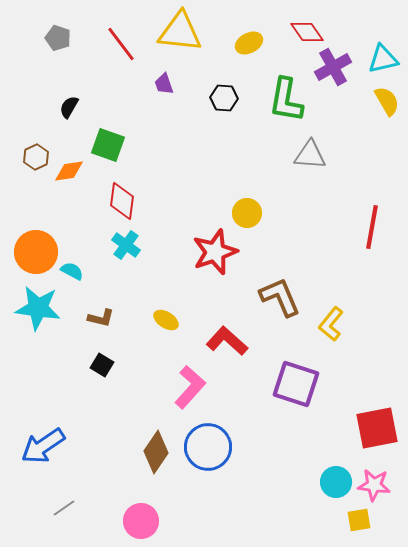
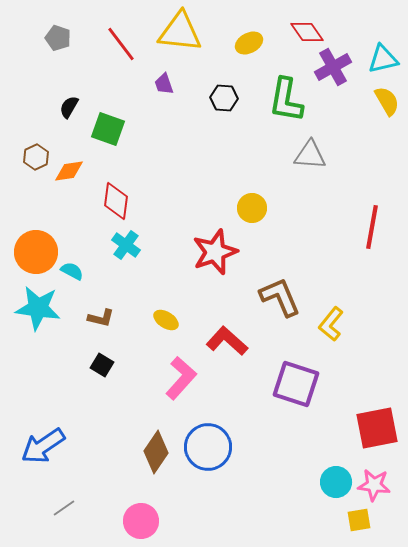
green square at (108, 145): moved 16 px up
red diamond at (122, 201): moved 6 px left
yellow circle at (247, 213): moved 5 px right, 5 px up
pink L-shape at (190, 387): moved 9 px left, 9 px up
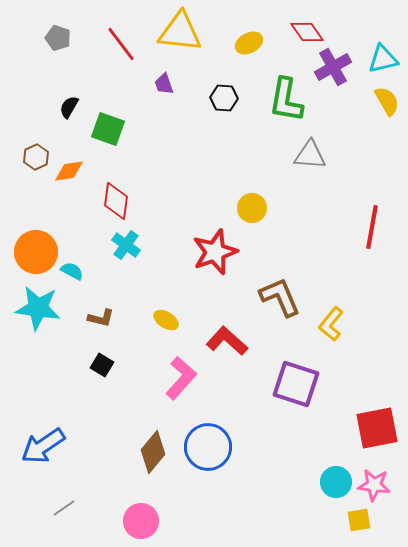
brown diamond at (156, 452): moved 3 px left; rotated 6 degrees clockwise
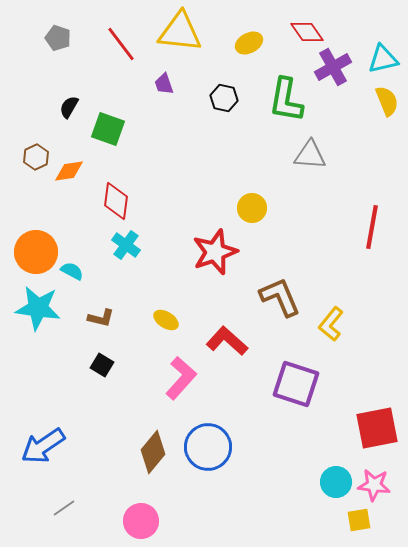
black hexagon at (224, 98): rotated 8 degrees clockwise
yellow semicircle at (387, 101): rotated 8 degrees clockwise
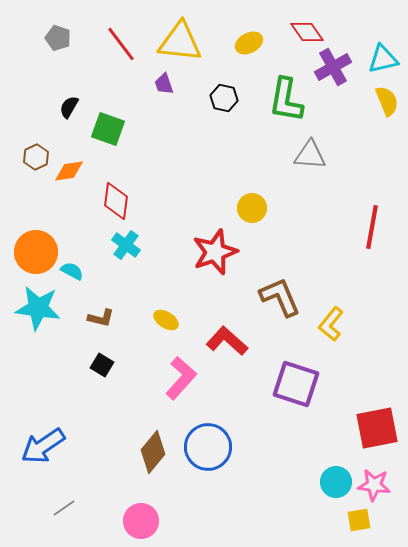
yellow triangle at (180, 32): moved 10 px down
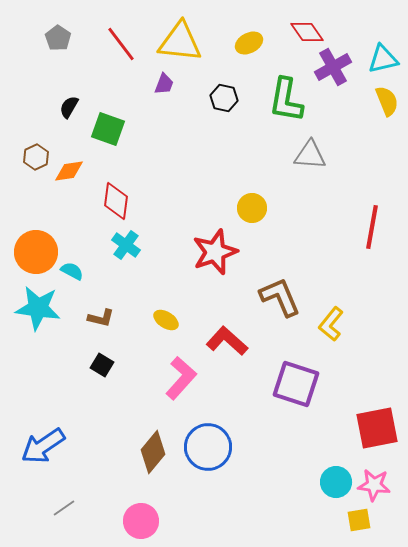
gray pentagon at (58, 38): rotated 15 degrees clockwise
purple trapezoid at (164, 84): rotated 140 degrees counterclockwise
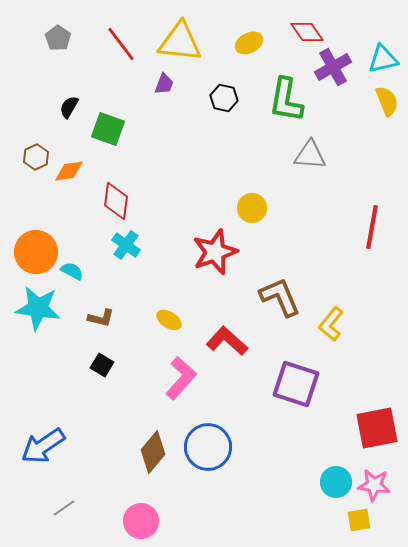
yellow ellipse at (166, 320): moved 3 px right
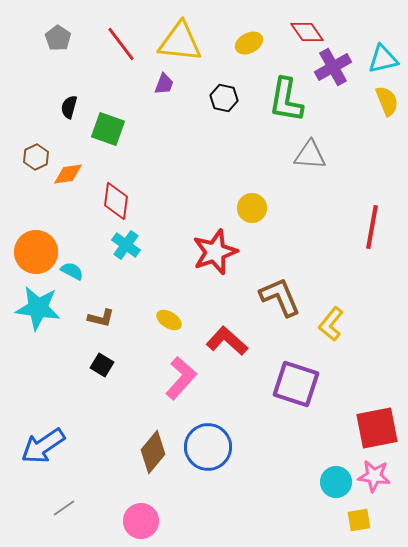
black semicircle at (69, 107): rotated 15 degrees counterclockwise
orange diamond at (69, 171): moved 1 px left, 3 px down
pink star at (374, 485): moved 9 px up
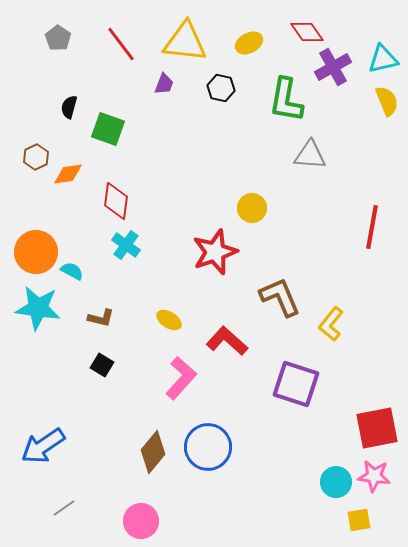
yellow triangle at (180, 42): moved 5 px right
black hexagon at (224, 98): moved 3 px left, 10 px up
